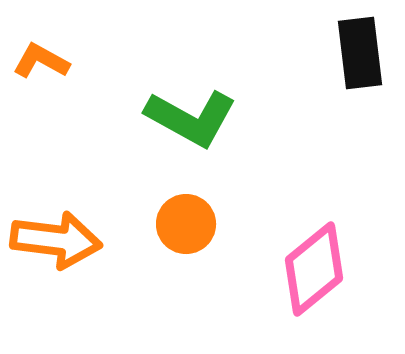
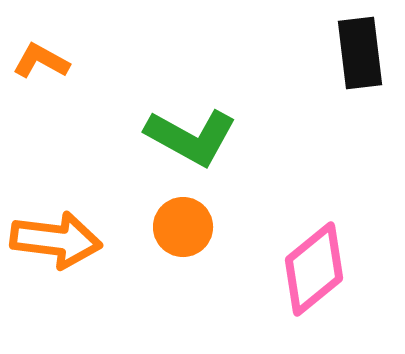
green L-shape: moved 19 px down
orange circle: moved 3 px left, 3 px down
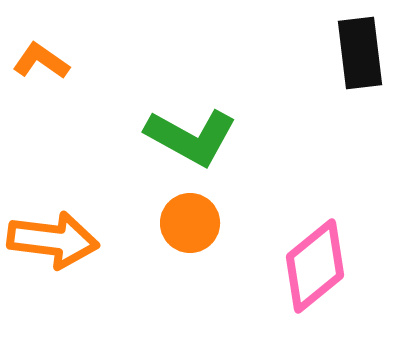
orange L-shape: rotated 6 degrees clockwise
orange circle: moved 7 px right, 4 px up
orange arrow: moved 3 px left
pink diamond: moved 1 px right, 3 px up
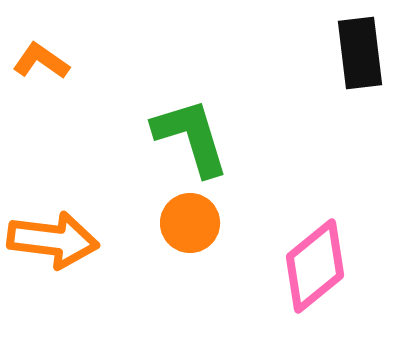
green L-shape: rotated 136 degrees counterclockwise
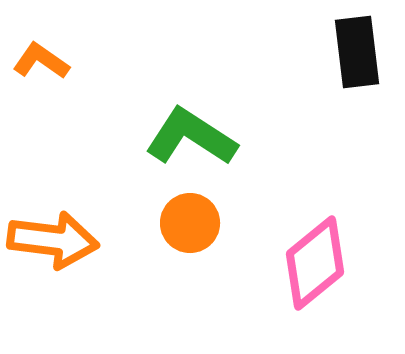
black rectangle: moved 3 px left, 1 px up
green L-shape: rotated 40 degrees counterclockwise
pink diamond: moved 3 px up
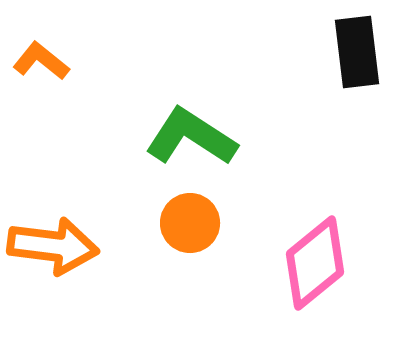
orange L-shape: rotated 4 degrees clockwise
orange arrow: moved 6 px down
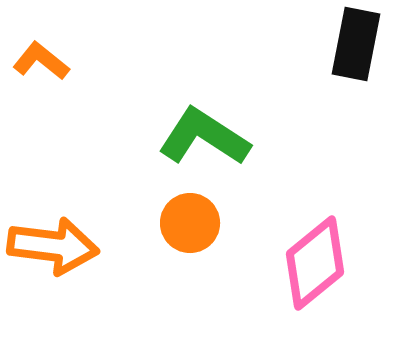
black rectangle: moved 1 px left, 8 px up; rotated 18 degrees clockwise
green L-shape: moved 13 px right
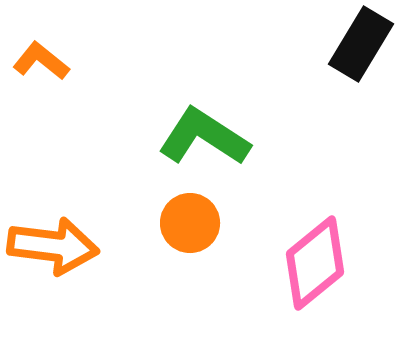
black rectangle: moved 5 px right; rotated 20 degrees clockwise
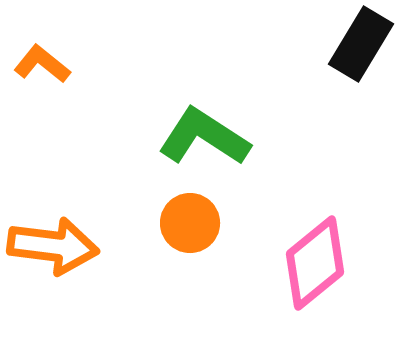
orange L-shape: moved 1 px right, 3 px down
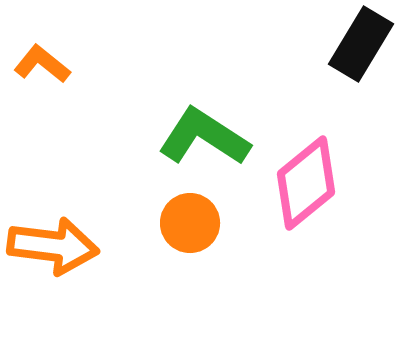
pink diamond: moved 9 px left, 80 px up
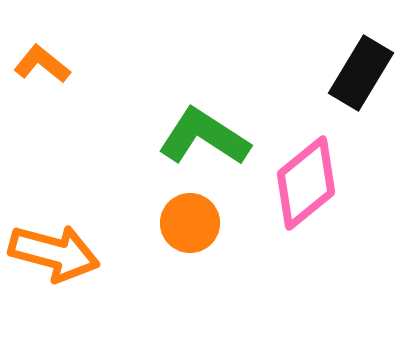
black rectangle: moved 29 px down
orange arrow: moved 1 px right, 7 px down; rotated 8 degrees clockwise
